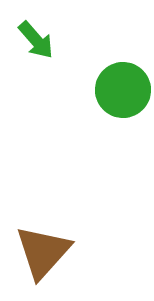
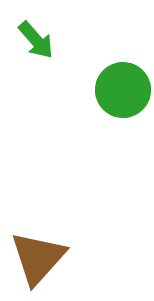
brown triangle: moved 5 px left, 6 px down
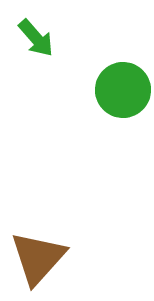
green arrow: moved 2 px up
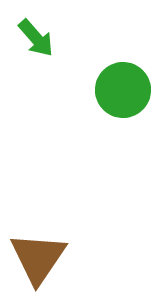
brown triangle: rotated 8 degrees counterclockwise
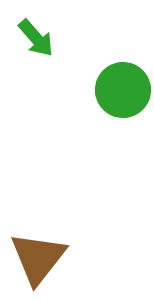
brown triangle: rotated 4 degrees clockwise
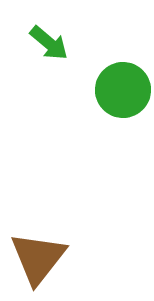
green arrow: moved 13 px right, 5 px down; rotated 9 degrees counterclockwise
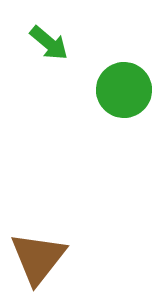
green circle: moved 1 px right
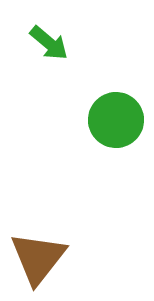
green circle: moved 8 px left, 30 px down
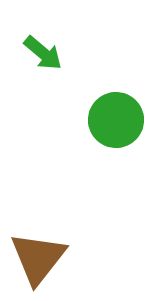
green arrow: moved 6 px left, 10 px down
